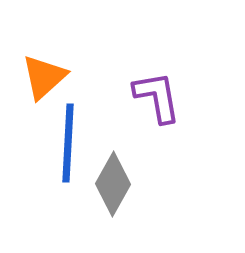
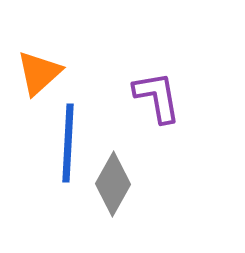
orange triangle: moved 5 px left, 4 px up
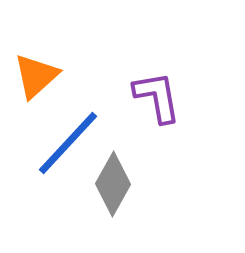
orange triangle: moved 3 px left, 3 px down
blue line: rotated 40 degrees clockwise
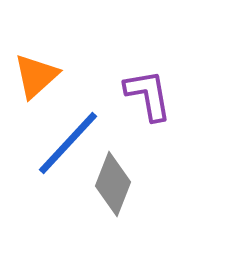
purple L-shape: moved 9 px left, 2 px up
gray diamond: rotated 8 degrees counterclockwise
